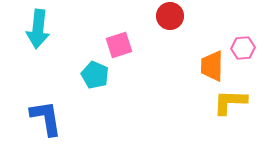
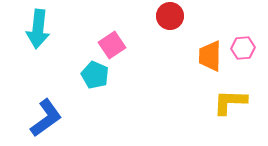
pink square: moved 7 px left; rotated 16 degrees counterclockwise
orange trapezoid: moved 2 px left, 10 px up
blue L-shape: rotated 63 degrees clockwise
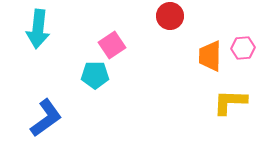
cyan pentagon: rotated 24 degrees counterclockwise
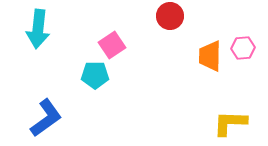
yellow L-shape: moved 21 px down
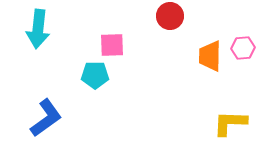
pink square: rotated 32 degrees clockwise
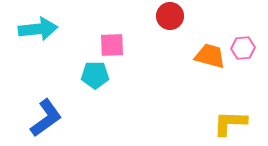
cyan arrow: rotated 102 degrees counterclockwise
orange trapezoid: rotated 104 degrees clockwise
